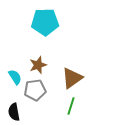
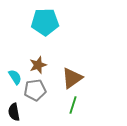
green line: moved 2 px right, 1 px up
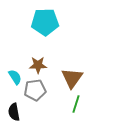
brown star: rotated 18 degrees clockwise
brown triangle: rotated 20 degrees counterclockwise
green line: moved 3 px right, 1 px up
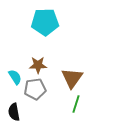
gray pentagon: moved 1 px up
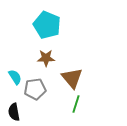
cyan pentagon: moved 2 px right, 3 px down; rotated 24 degrees clockwise
brown star: moved 8 px right, 7 px up
brown triangle: rotated 15 degrees counterclockwise
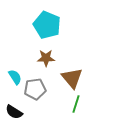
black semicircle: rotated 48 degrees counterclockwise
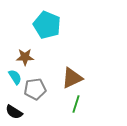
brown star: moved 21 px left, 1 px up
brown triangle: rotated 45 degrees clockwise
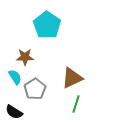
cyan pentagon: rotated 12 degrees clockwise
gray pentagon: rotated 25 degrees counterclockwise
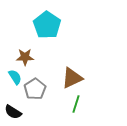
black semicircle: moved 1 px left
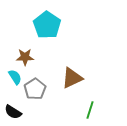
green line: moved 14 px right, 6 px down
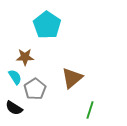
brown triangle: rotated 15 degrees counterclockwise
black semicircle: moved 1 px right, 4 px up
